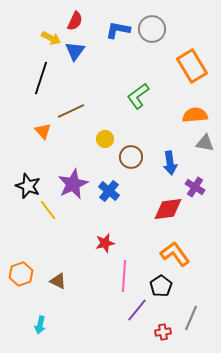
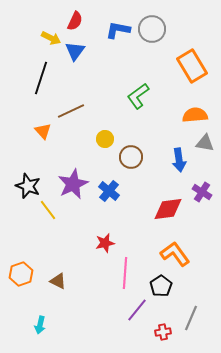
blue arrow: moved 9 px right, 3 px up
purple cross: moved 7 px right, 5 px down
pink line: moved 1 px right, 3 px up
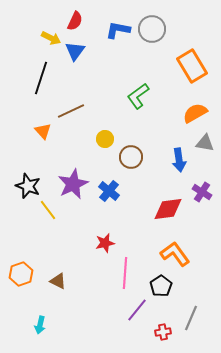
orange semicircle: moved 2 px up; rotated 25 degrees counterclockwise
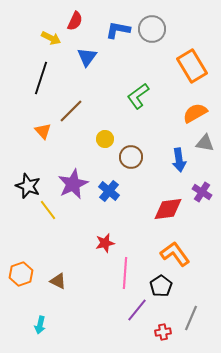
blue triangle: moved 12 px right, 6 px down
brown line: rotated 20 degrees counterclockwise
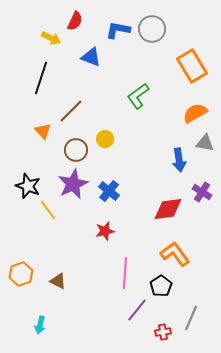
blue triangle: moved 4 px right; rotated 45 degrees counterclockwise
brown circle: moved 55 px left, 7 px up
red star: moved 12 px up
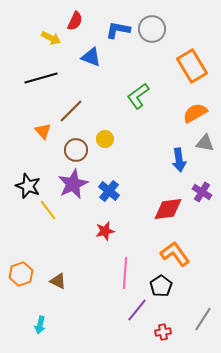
black line: rotated 56 degrees clockwise
gray line: moved 12 px right, 1 px down; rotated 10 degrees clockwise
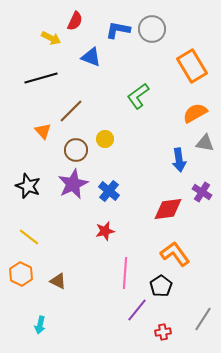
yellow line: moved 19 px left, 27 px down; rotated 15 degrees counterclockwise
orange hexagon: rotated 15 degrees counterclockwise
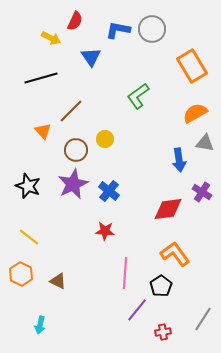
blue triangle: rotated 35 degrees clockwise
red star: rotated 18 degrees clockwise
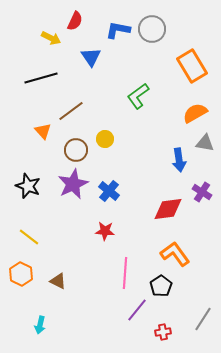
brown line: rotated 8 degrees clockwise
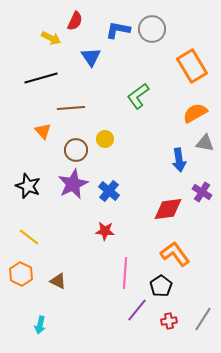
brown line: moved 3 px up; rotated 32 degrees clockwise
red cross: moved 6 px right, 11 px up
